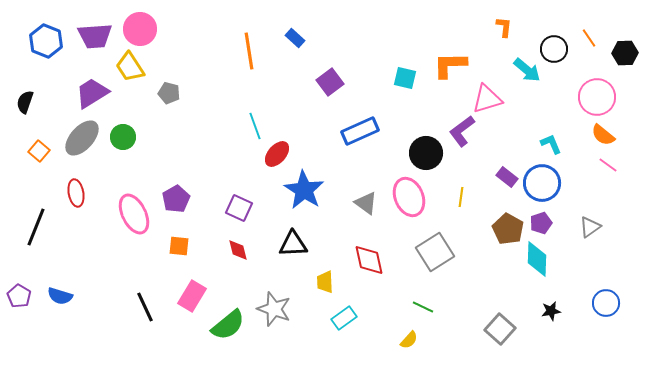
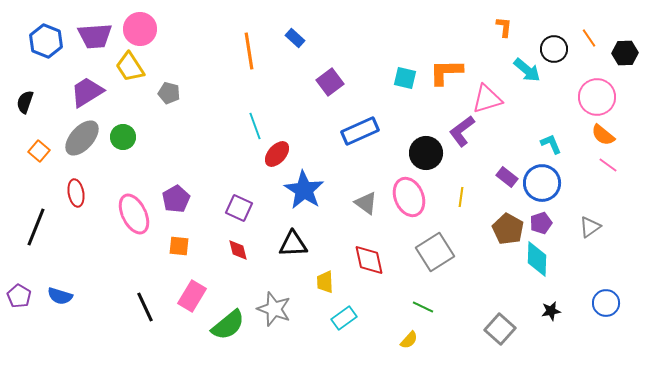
orange L-shape at (450, 65): moved 4 px left, 7 px down
purple trapezoid at (92, 93): moved 5 px left, 1 px up
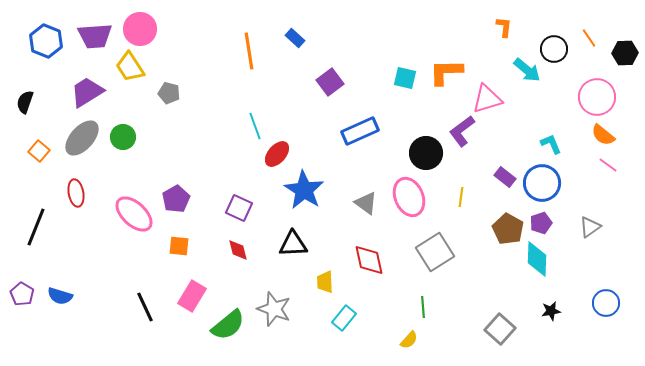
purple rectangle at (507, 177): moved 2 px left
pink ellipse at (134, 214): rotated 21 degrees counterclockwise
purple pentagon at (19, 296): moved 3 px right, 2 px up
green line at (423, 307): rotated 60 degrees clockwise
cyan rectangle at (344, 318): rotated 15 degrees counterclockwise
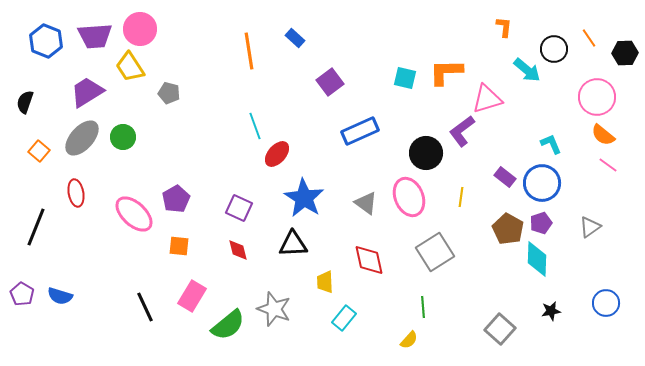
blue star at (304, 190): moved 8 px down
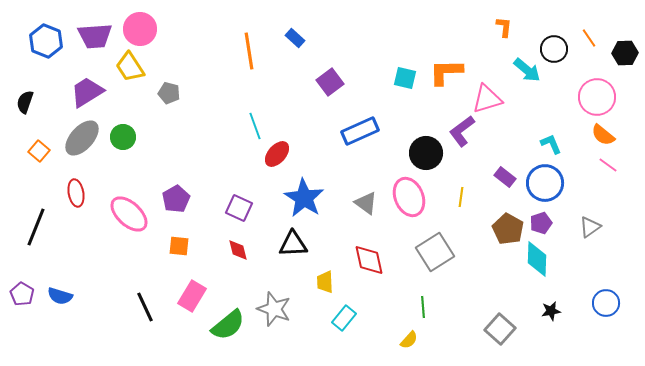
blue circle at (542, 183): moved 3 px right
pink ellipse at (134, 214): moved 5 px left
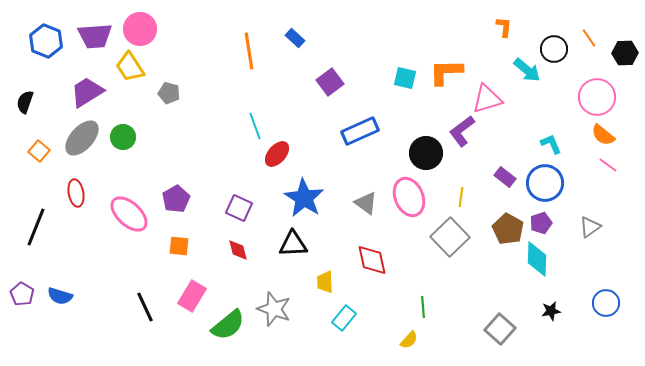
gray square at (435, 252): moved 15 px right, 15 px up; rotated 12 degrees counterclockwise
red diamond at (369, 260): moved 3 px right
